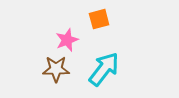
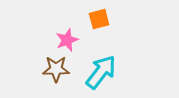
cyan arrow: moved 3 px left, 3 px down
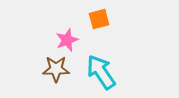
cyan arrow: rotated 72 degrees counterclockwise
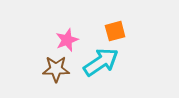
orange square: moved 16 px right, 12 px down
cyan arrow: moved 10 px up; rotated 90 degrees clockwise
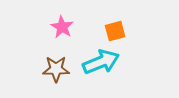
pink star: moved 5 px left, 13 px up; rotated 20 degrees counterclockwise
cyan arrow: rotated 12 degrees clockwise
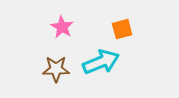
orange square: moved 7 px right, 2 px up
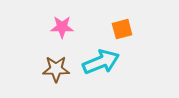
pink star: rotated 30 degrees counterclockwise
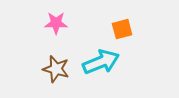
pink star: moved 6 px left, 4 px up
brown star: rotated 16 degrees clockwise
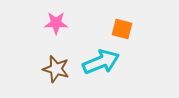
orange square: rotated 30 degrees clockwise
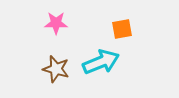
orange square: rotated 25 degrees counterclockwise
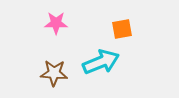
brown star: moved 2 px left, 4 px down; rotated 12 degrees counterclockwise
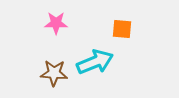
orange square: rotated 15 degrees clockwise
cyan arrow: moved 6 px left
